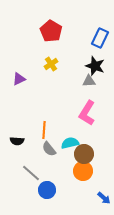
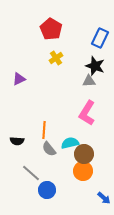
red pentagon: moved 2 px up
yellow cross: moved 5 px right, 6 px up
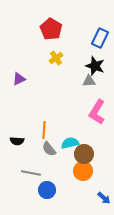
pink L-shape: moved 10 px right, 1 px up
gray line: rotated 30 degrees counterclockwise
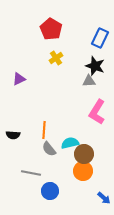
black semicircle: moved 4 px left, 6 px up
blue circle: moved 3 px right, 1 px down
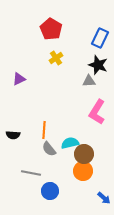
black star: moved 3 px right, 1 px up
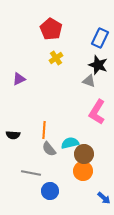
gray triangle: rotated 24 degrees clockwise
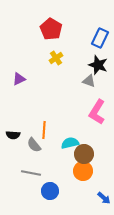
gray semicircle: moved 15 px left, 4 px up
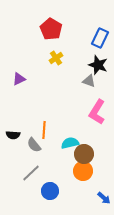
gray line: rotated 54 degrees counterclockwise
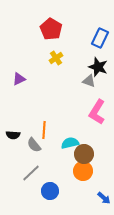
black star: moved 2 px down
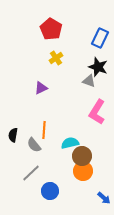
purple triangle: moved 22 px right, 9 px down
black semicircle: rotated 96 degrees clockwise
brown circle: moved 2 px left, 2 px down
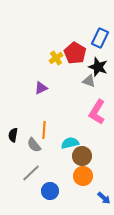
red pentagon: moved 24 px right, 24 px down
orange circle: moved 5 px down
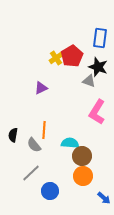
blue rectangle: rotated 18 degrees counterclockwise
red pentagon: moved 3 px left, 3 px down; rotated 10 degrees clockwise
cyan semicircle: rotated 18 degrees clockwise
